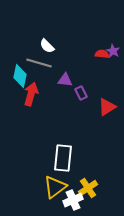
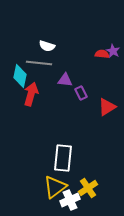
white semicircle: rotated 28 degrees counterclockwise
gray line: rotated 10 degrees counterclockwise
white cross: moved 3 px left
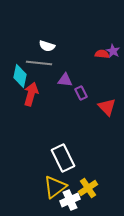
red triangle: rotated 42 degrees counterclockwise
white rectangle: rotated 32 degrees counterclockwise
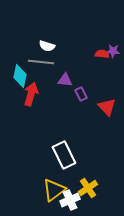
purple star: rotated 24 degrees counterclockwise
gray line: moved 2 px right, 1 px up
purple rectangle: moved 1 px down
white rectangle: moved 1 px right, 3 px up
yellow triangle: moved 1 px left, 3 px down
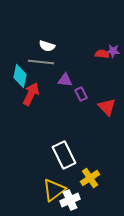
red arrow: rotated 10 degrees clockwise
yellow cross: moved 2 px right, 10 px up
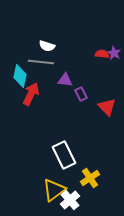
purple star: moved 1 px right, 2 px down; rotated 24 degrees clockwise
white cross: rotated 18 degrees counterclockwise
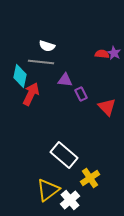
white rectangle: rotated 24 degrees counterclockwise
yellow triangle: moved 6 px left
